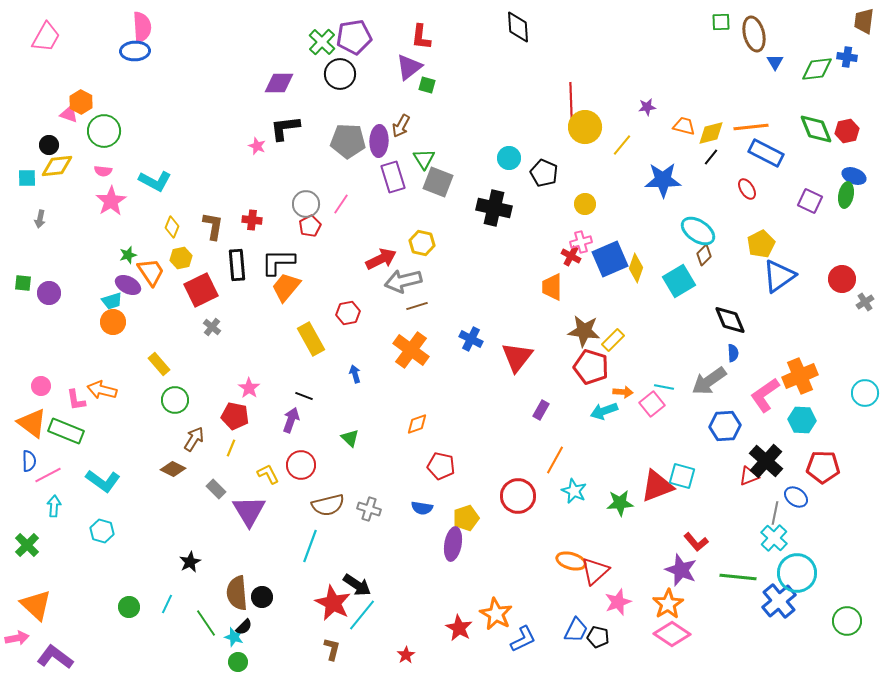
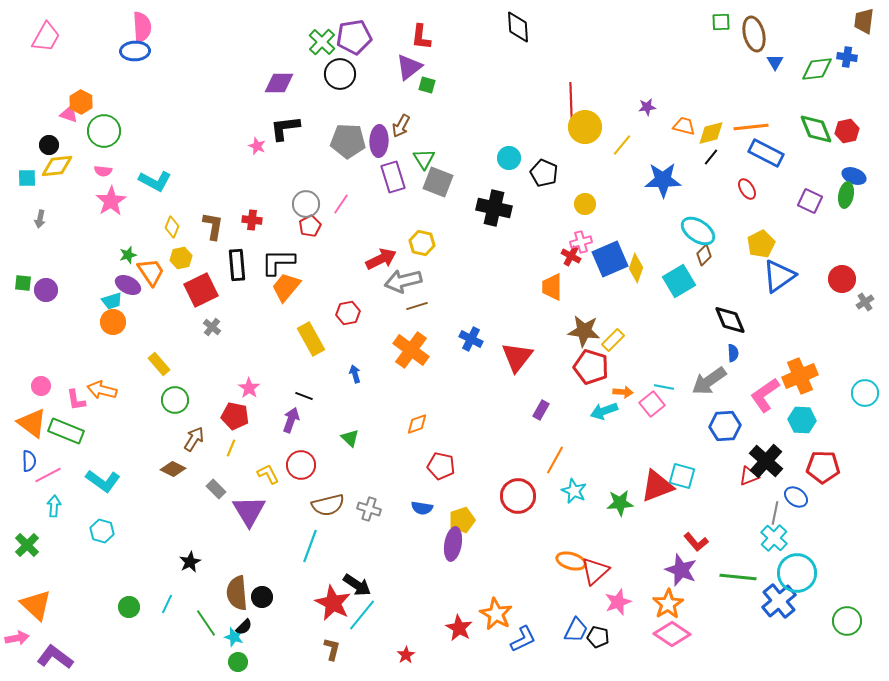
purple circle at (49, 293): moved 3 px left, 3 px up
yellow pentagon at (466, 518): moved 4 px left, 2 px down
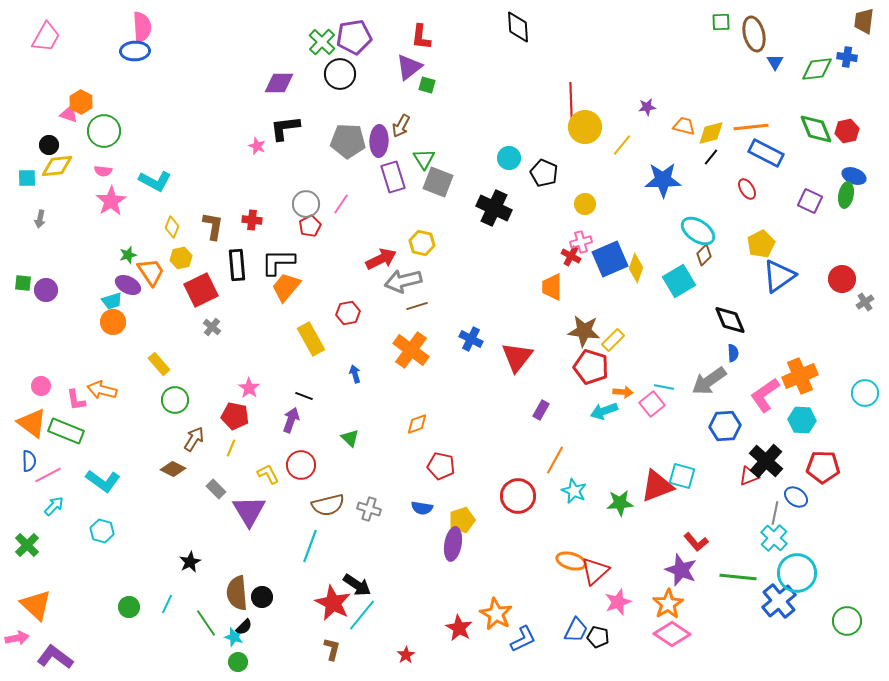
black cross at (494, 208): rotated 12 degrees clockwise
cyan arrow at (54, 506): rotated 40 degrees clockwise
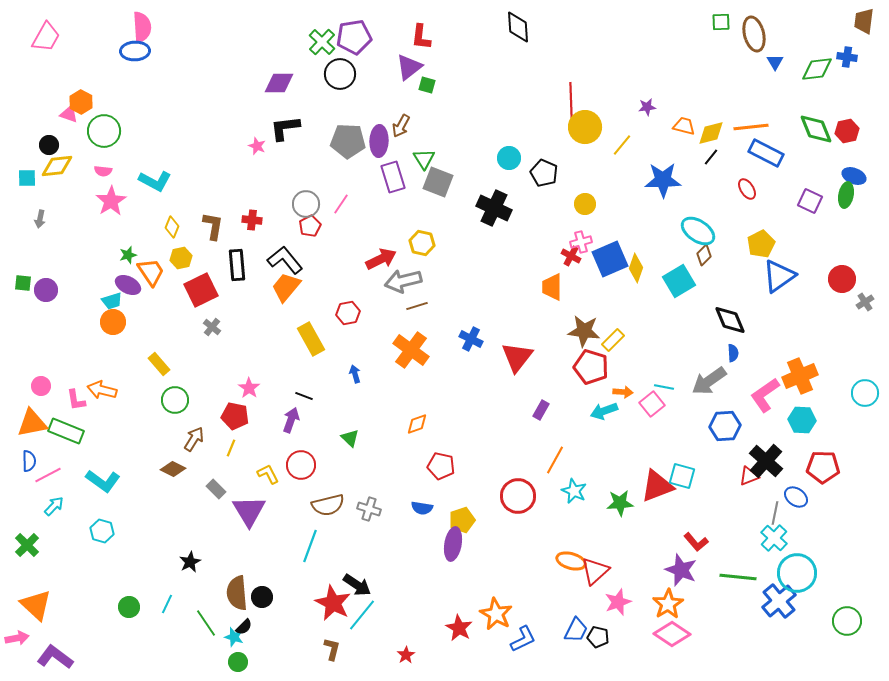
black L-shape at (278, 262): moved 7 px right, 2 px up; rotated 51 degrees clockwise
orange triangle at (32, 423): rotated 48 degrees counterclockwise
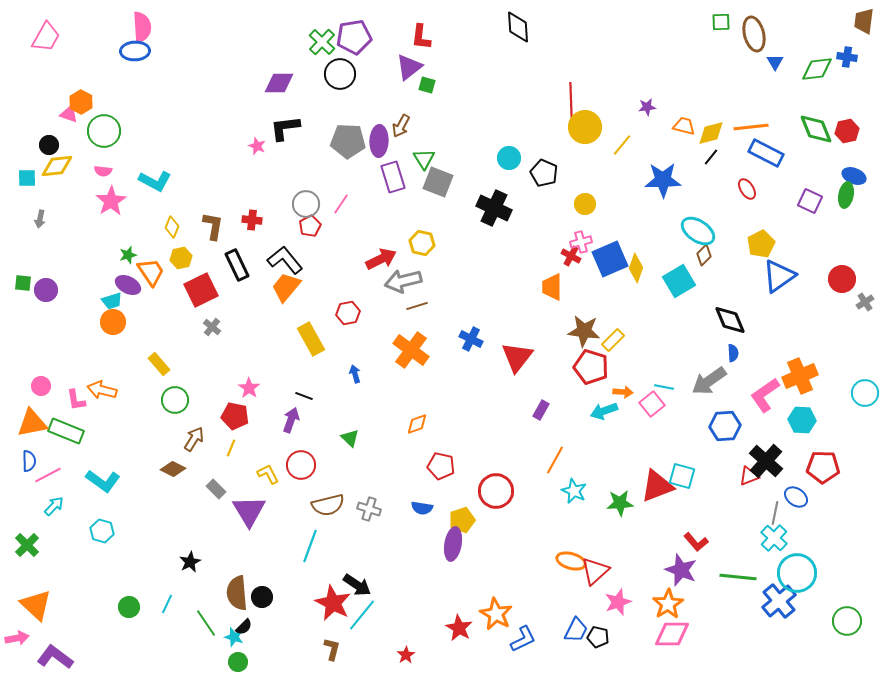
black rectangle at (237, 265): rotated 20 degrees counterclockwise
red circle at (518, 496): moved 22 px left, 5 px up
pink diamond at (672, 634): rotated 33 degrees counterclockwise
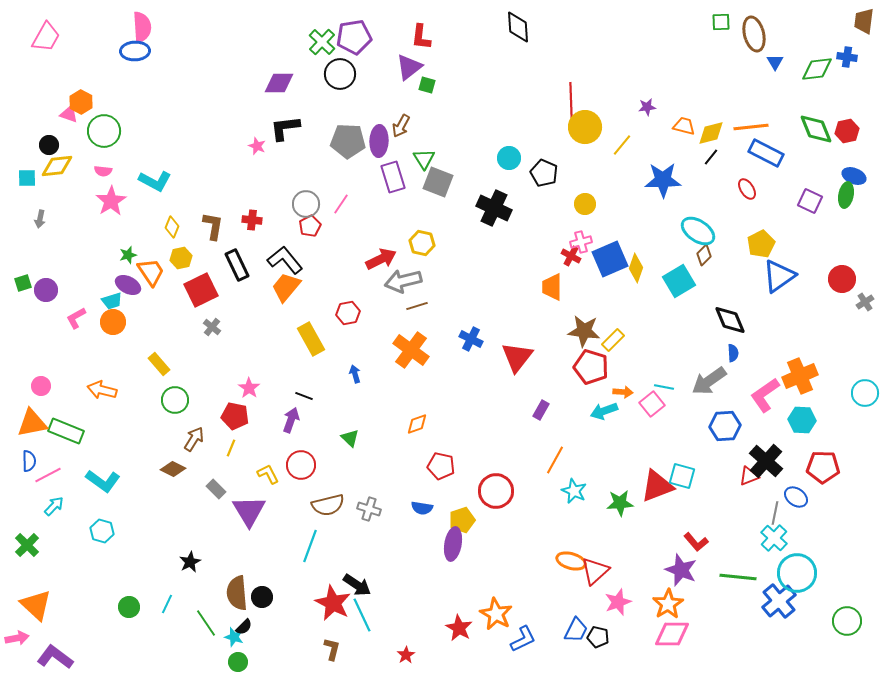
green square at (23, 283): rotated 24 degrees counterclockwise
pink L-shape at (76, 400): moved 82 px up; rotated 70 degrees clockwise
cyan line at (362, 615): rotated 64 degrees counterclockwise
